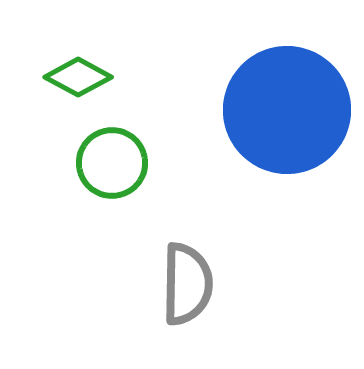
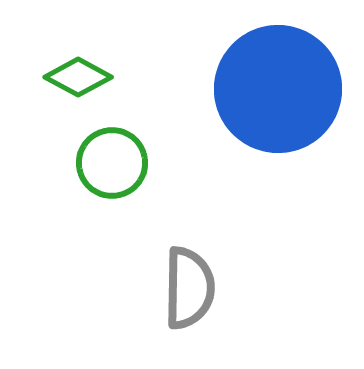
blue circle: moved 9 px left, 21 px up
gray semicircle: moved 2 px right, 4 px down
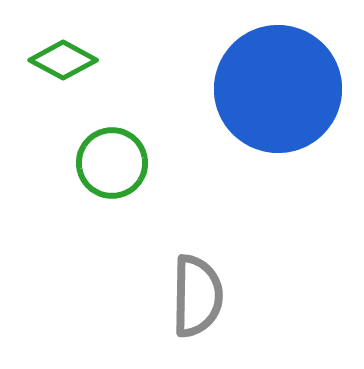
green diamond: moved 15 px left, 17 px up
gray semicircle: moved 8 px right, 8 px down
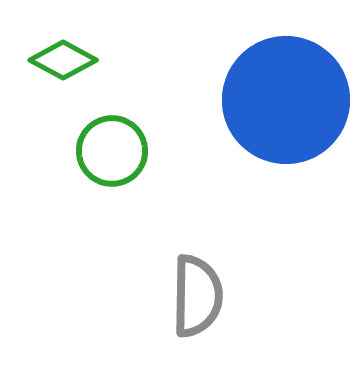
blue circle: moved 8 px right, 11 px down
green circle: moved 12 px up
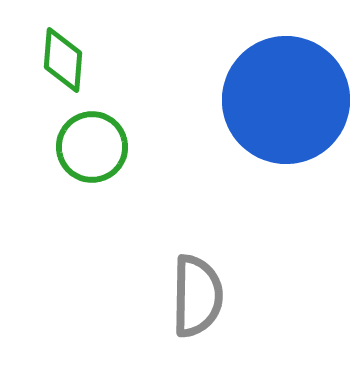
green diamond: rotated 66 degrees clockwise
green circle: moved 20 px left, 4 px up
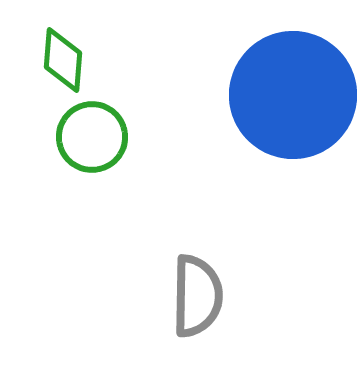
blue circle: moved 7 px right, 5 px up
green circle: moved 10 px up
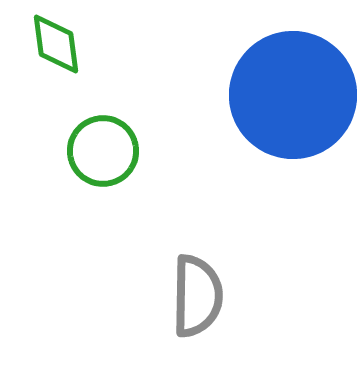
green diamond: moved 7 px left, 16 px up; rotated 12 degrees counterclockwise
green circle: moved 11 px right, 14 px down
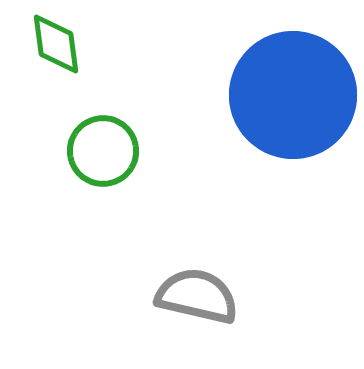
gray semicircle: rotated 78 degrees counterclockwise
